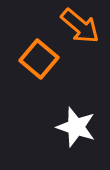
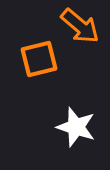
orange square: rotated 36 degrees clockwise
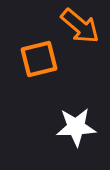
white star: rotated 21 degrees counterclockwise
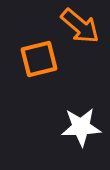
white star: moved 5 px right
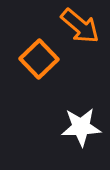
orange square: rotated 30 degrees counterclockwise
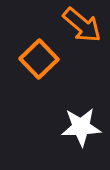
orange arrow: moved 2 px right, 1 px up
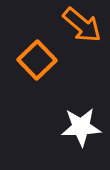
orange square: moved 2 px left, 1 px down
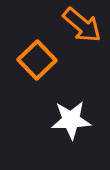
white star: moved 10 px left, 7 px up
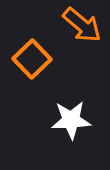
orange square: moved 5 px left, 1 px up
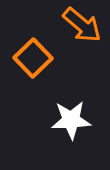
orange square: moved 1 px right, 1 px up
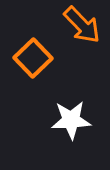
orange arrow: rotated 6 degrees clockwise
